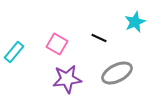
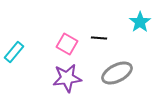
cyan star: moved 5 px right; rotated 10 degrees counterclockwise
black line: rotated 21 degrees counterclockwise
pink square: moved 10 px right
purple star: moved 1 px up
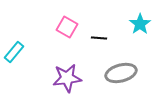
cyan star: moved 2 px down
pink square: moved 17 px up
gray ellipse: moved 4 px right; rotated 12 degrees clockwise
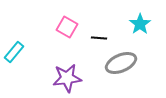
gray ellipse: moved 10 px up; rotated 8 degrees counterclockwise
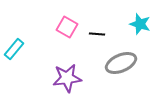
cyan star: rotated 20 degrees counterclockwise
black line: moved 2 px left, 4 px up
cyan rectangle: moved 3 px up
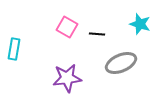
cyan rectangle: rotated 30 degrees counterclockwise
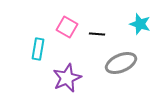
cyan rectangle: moved 24 px right
purple star: rotated 16 degrees counterclockwise
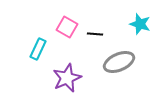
black line: moved 2 px left
cyan rectangle: rotated 15 degrees clockwise
gray ellipse: moved 2 px left, 1 px up
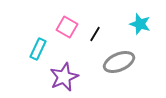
black line: rotated 63 degrees counterclockwise
purple star: moved 3 px left, 1 px up
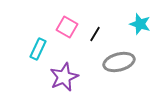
gray ellipse: rotated 8 degrees clockwise
